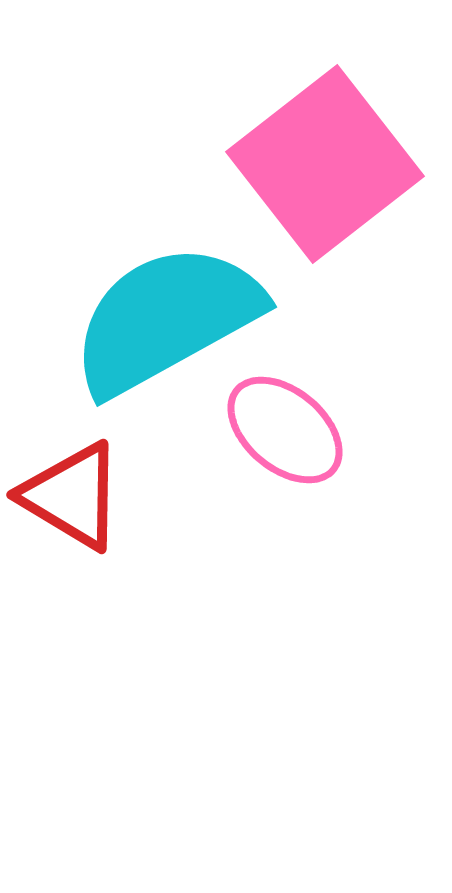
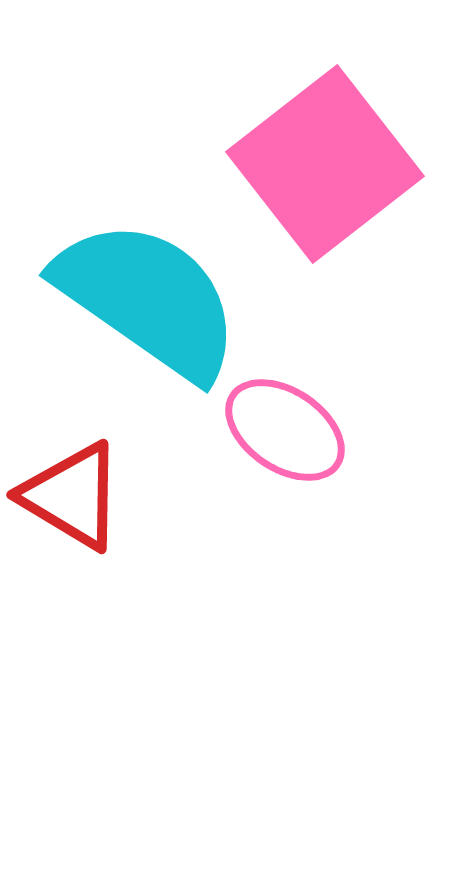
cyan semicircle: moved 18 px left, 20 px up; rotated 64 degrees clockwise
pink ellipse: rotated 6 degrees counterclockwise
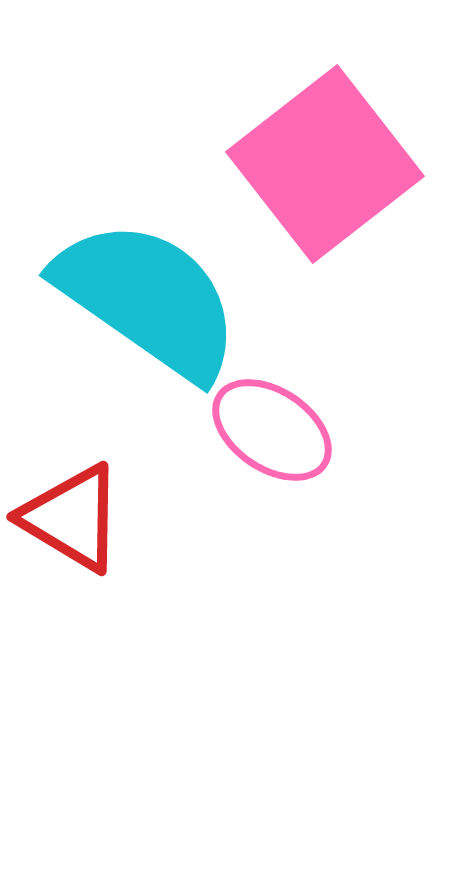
pink ellipse: moved 13 px left
red triangle: moved 22 px down
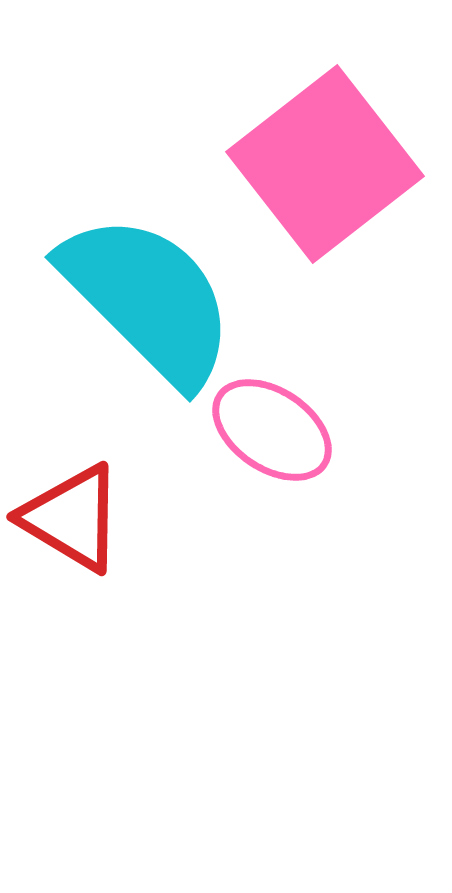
cyan semicircle: rotated 10 degrees clockwise
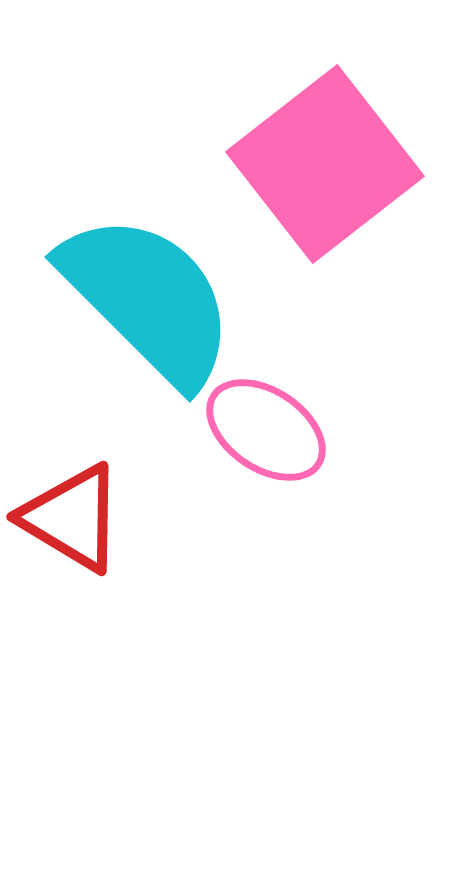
pink ellipse: moved 6 px left
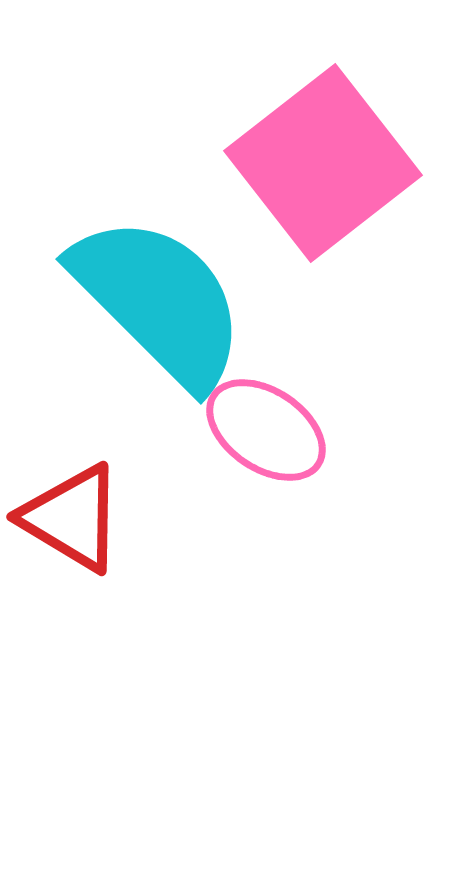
pink square: moved 2 px left, 1 px up
cyan semicircle: moved 11 px right, 2 px down
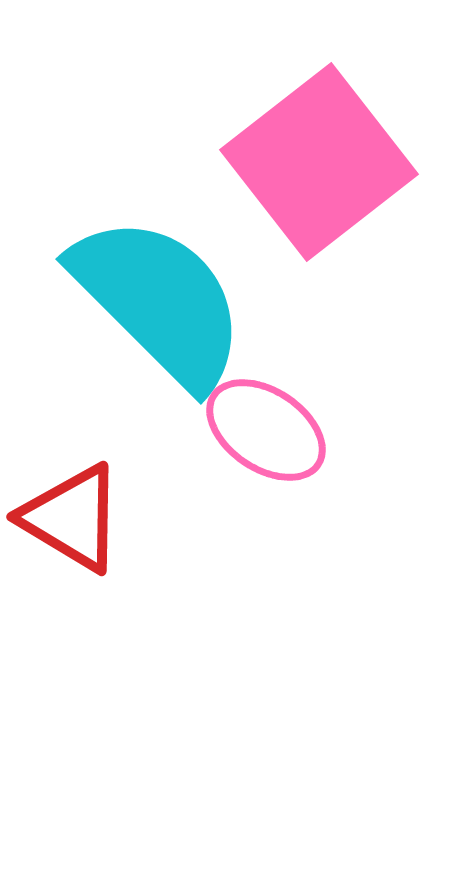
pink square: moved 4 px left, 1 px up
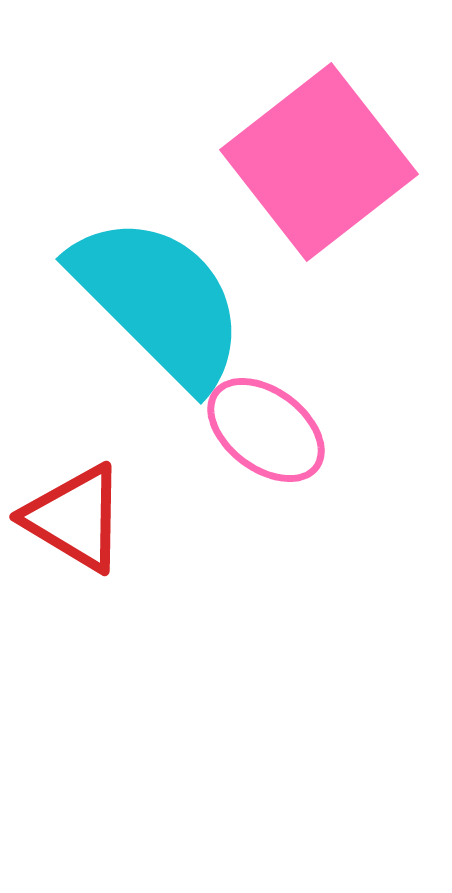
pink ellipse: rotated 3 degrees clockwise
red triangle: moved 3 px right
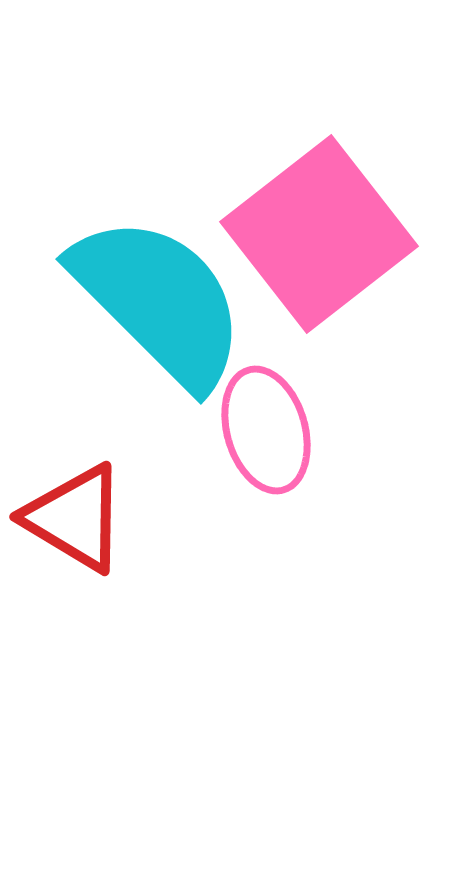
pink square: moved 72 px down
pink ellipse: rotated 37 degrees clockwise
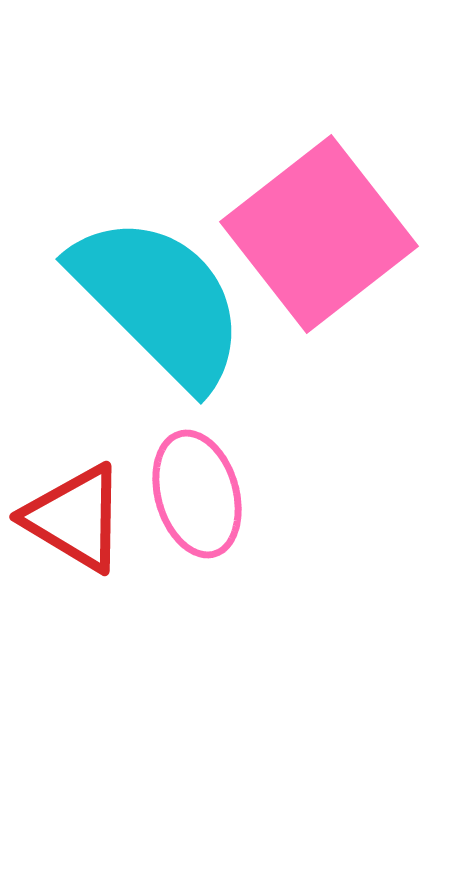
pink ellipse: moved 69 px left, 64 px down
